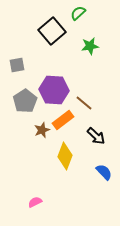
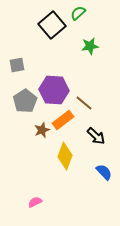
black square: moved 6 px up
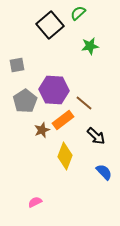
black square: moved 2 px left
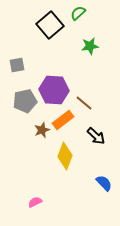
gray pentagon: rotated 20 degrees clockwise
blue semicircle: moved 11 px down
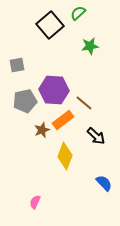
pink semicircle: rotated 40 degrees counterclockwise
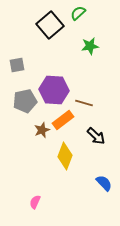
brown line: rotated 24 degrees counterclockwise
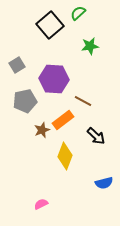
gray square: rotated 21 degrees counterclockwise
purple hexagon: moved 11 px up
brown line: moved 1 px left, 2 px up; rotated 12 degrees clockwise
blue semicircle: rotated 120 degrees clockwise
pink semicircle: moved 6 px right, 2 px down; rotated 40 degrees clockwise
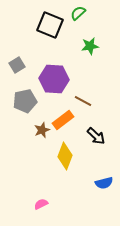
black square: rotated 28 degrees counterclockwise
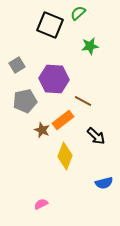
brown star: rotated 28 degrees counterclockwise
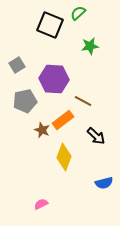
yellow diamond: moved 1 px left, 1 px down
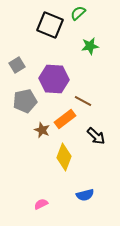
orange rectangle: moved 2 px right, 1 px up
blue semicircle: moved 19 px left, 12 px down
